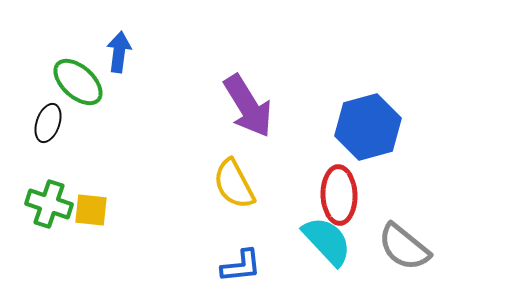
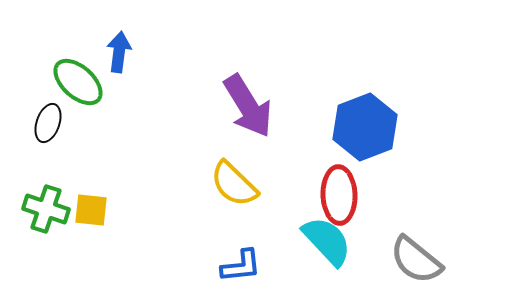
blue hexagon: moved 3 px left; rotated 6 degrees counterclockwise
yellow semicircle: rotated 18 degrees counterclockwise
green cross: moved 3 px left, 5 px down
gray semicircle: moved 12 px right, 13 px down
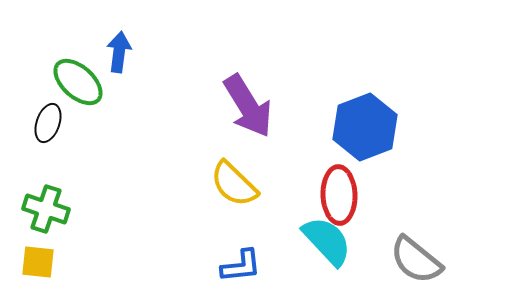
yellow square: moved 53 px left, 52 px down
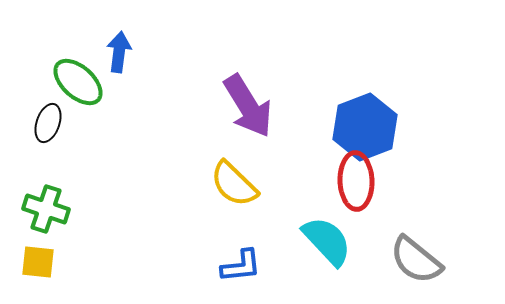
red ellipse: moved 17 px right, 14 px up
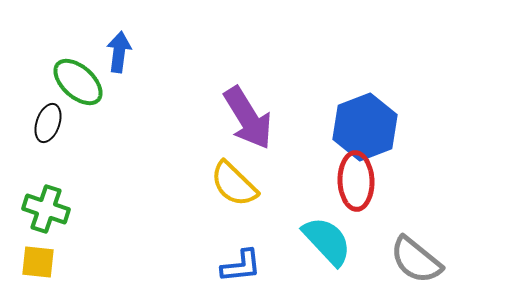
purple arrow: moved 12 px down
